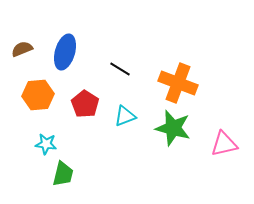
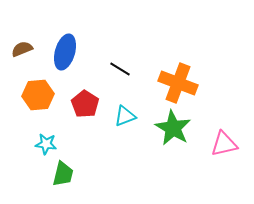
green star: rotated 15 degrees clockwise
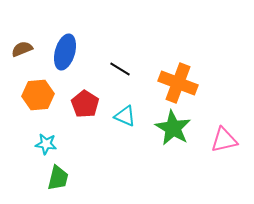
cyan triangle: rotated 45 degrees clockwise
pink triangle: moved 4 px up
green trapezoid: moved 5 px left, 4 px down
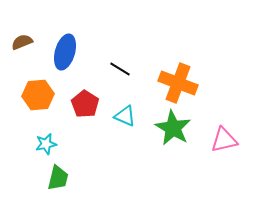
brown semicircle: moved 7 px up
cyan star: rotated 20 degrees counterclockwise
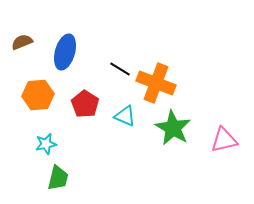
orange cross: moved 22 px left
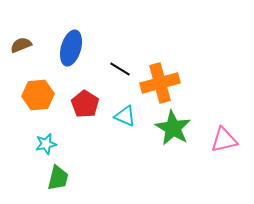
brown semicircle: moved 1 px left, 3 px down
blue ellipse: moved 6 px right, 4 px up
orange cross: moved 4 px right; rotated 36 degrees counterclockwise
